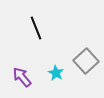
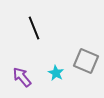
black line: moved 2 px left
gray square: rotated 25 degrees counterclockwise
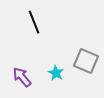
black line: moved 6 px up
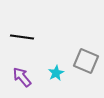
black line: moved 12 px left, 15 px down; rotated 60 degrees counterclockwise
cyan star: rotated 14 degrees clockwise
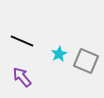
black line: moved 4 px down; rotated 15 degrees clockwise
cyan star: moved 3 px right, 19 px up
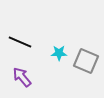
black line: moved 2 px left, 1 px down
cyan star: moved 1 px up; rotated 28 degrees clockwise
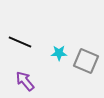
purple arrow: moved 3 px right, 4 px down
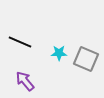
gray square: moved 2 px up
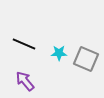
black line: moved 4 px right, 2 px down
